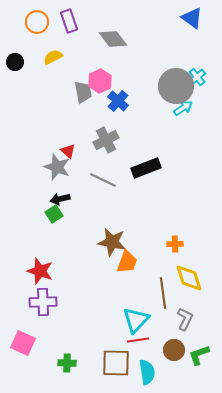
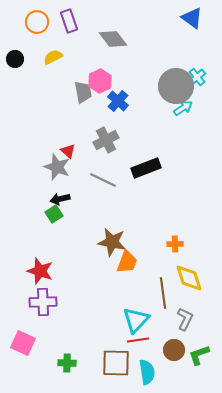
black circle: moved 3 px up
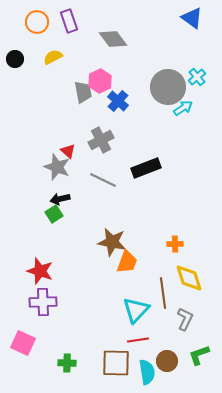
gray circle: moved 8 px left, 1 px down
gray cross: moved 5 px left
cyan triangle: moved 10 px up
brown circle: moved 7 px left, 11 px down
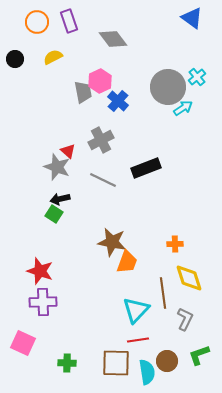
green square: rotated 24 degrees counterclockwise
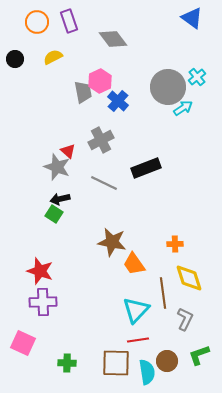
gray line: moved 1 px right, 3 px down
orange trapezoid: moved 7 px right, 2 px down; rotated 125 degrees clockwise
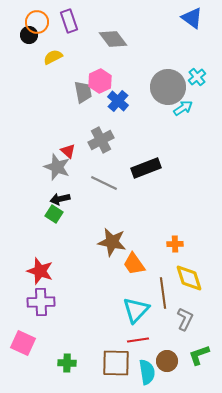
black circle: moved 14 px right, 24 px up
purple cross: moved 2 px left
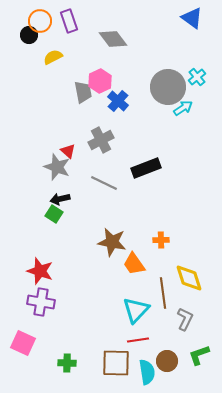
orange circle: moved 3 px right, 1 px up
orange cross: moved 14 px left, 4 px up
purple cross: rotated 12 degrees clockwise
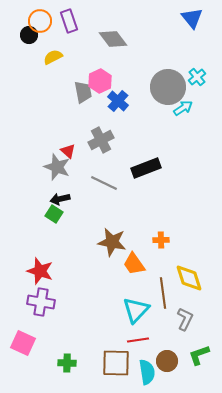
blue triangle: rotated 15 degrees clockwise
